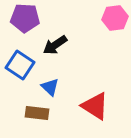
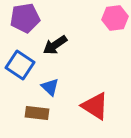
purple pentagon: rotated 12 degrees counterclockwise
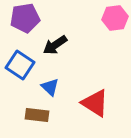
red triangle: moved 3 px up
brown rectangle: moved 2 px down
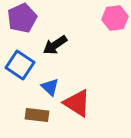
purple pentagon: moved 3 px left; rotated 16 degrees counterclockwise
red triangle: moved 18 px left
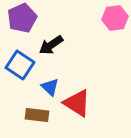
black arrow: moved 4 px left
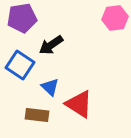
purple pentagon: rotated 16 degrees clockwise
red triangle: moved 2 px right, 1 px down
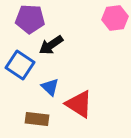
purple pentagon: moved 8 px right, 1 px down; rotated 12 degrees clockwise
brown rectangle: moved 4 px down
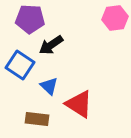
blue triangle: moved 1 px left, 1 px up
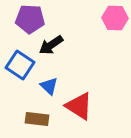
pink hexagon: rotated 10 degrees clockwise
red triangle: moved 2 px down
